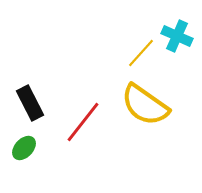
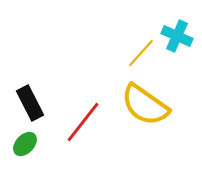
green ellipse: moved 1 px right, 4 px up
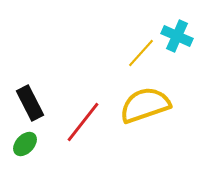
yellow semicircle: rotated 126 degrees clockwise
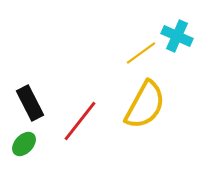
yellow line: rotated 12 degrees clockwise
yellow semicircle: rotated 138 degrees clockwise
red line: moved 3 px left, 1 px up
green ellipse: moved 1 px left
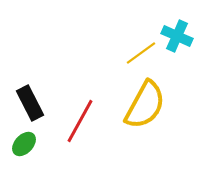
red line: rotated 9 degrees counterclockwise
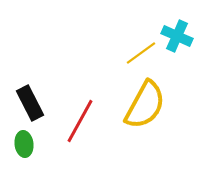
green ellipse: rotated 50 degrees counterclockwise
